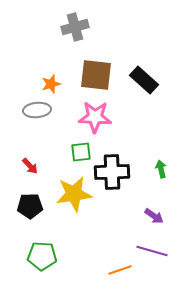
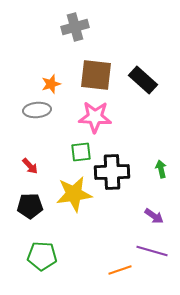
black rectangle: moved 1 px left
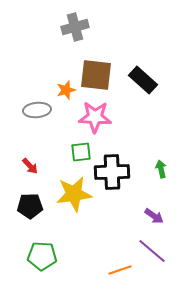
orange star: moved 15 px right, 6 px down
purple line: rotated 24 degrees clockwise
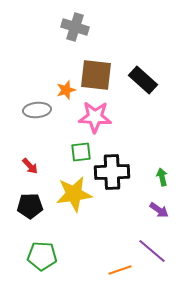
gray cross: rotated 32 degrees clockwise
green arrow: moved 1 px right, 8 px down
purple arrow: moved 5 px right, 6 px up
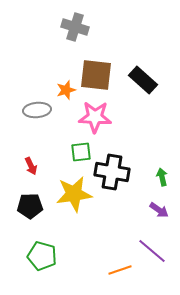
red arrow: moved 1 px right; rotated 18 degrees clockwise
black cross: rotated 12 degrees clockwise
green pentagon: rotated 12 degrees clockwise
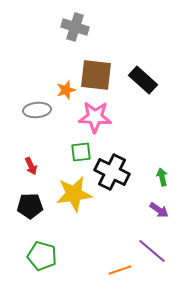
black cross: rotated 16 degrees clockwise
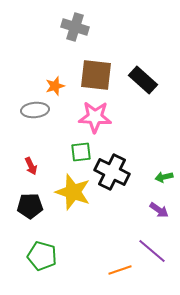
orange star: moved 11 px left, 4 px up
gray ellipse: moved 2 px left
green arrow: moved 2 px right; rotated 90 degrees counterclockwise
yellow star: moved 1 px left, 2 px up; rotated 27 degrees clockwise
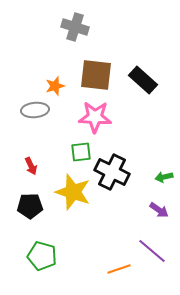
orange line: moved 1 px left, 1 px up
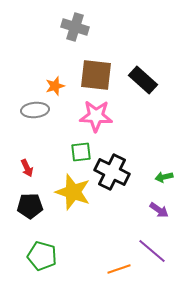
pink star: moved 1 px right, 1 px up
red arrow: moved 4 px left, 2 px down
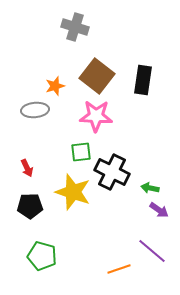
brown square: moved 1 px right, 1 px down; rotated 32 degrees clockwise
black rectangle: rotated 56 degrees clockwise
green arrow: moved 14 px left, 11 px down; rotated 24 degrees clockwise
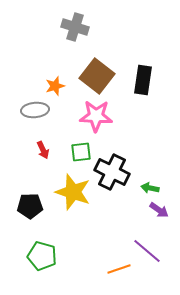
red arrow: moved 16 px right, 18 px up
purple line: moved 5 px left
